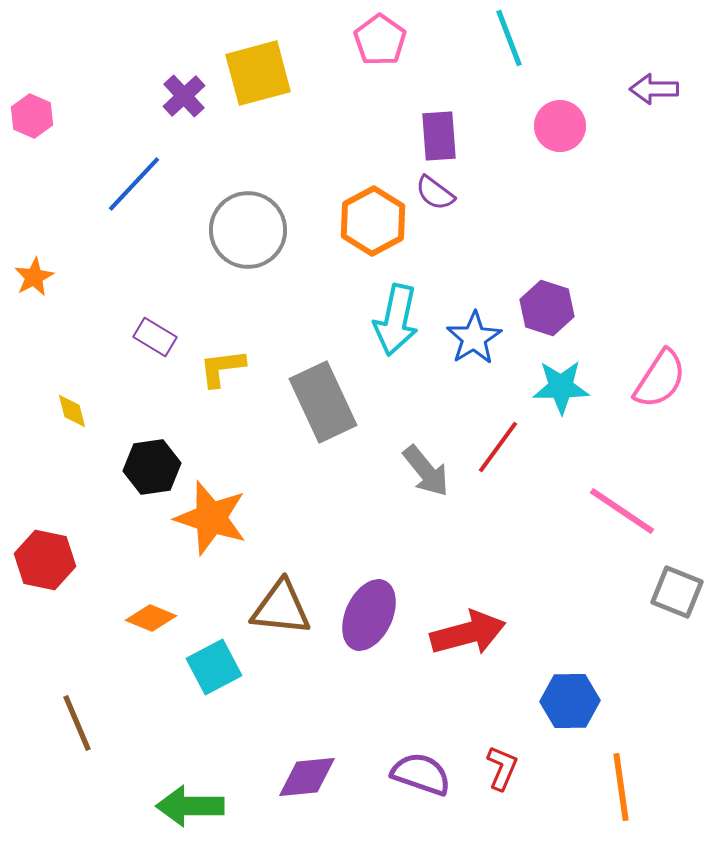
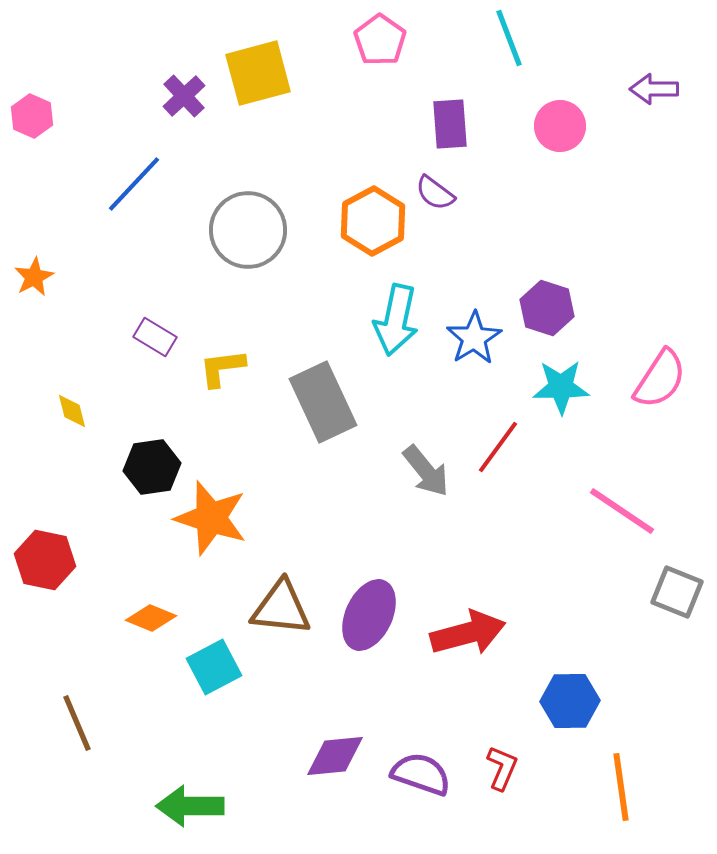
purple rectangle at (439, 136): moved 11 px right, 12 px up
purple diamond at (307, 777): moved 28 px right, 21 px up
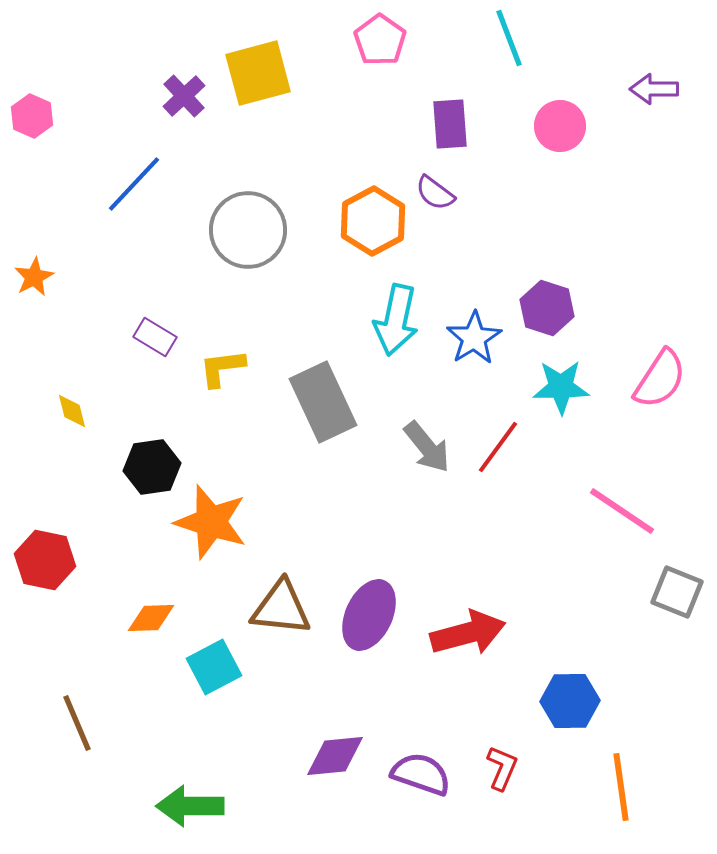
gray arrow at (426, 471): moved 1 px right, 24 px up
orange star at (211, 518): moved 4 px down
orange diamond at (151, 618): rotated 24 degrees counterclockwise
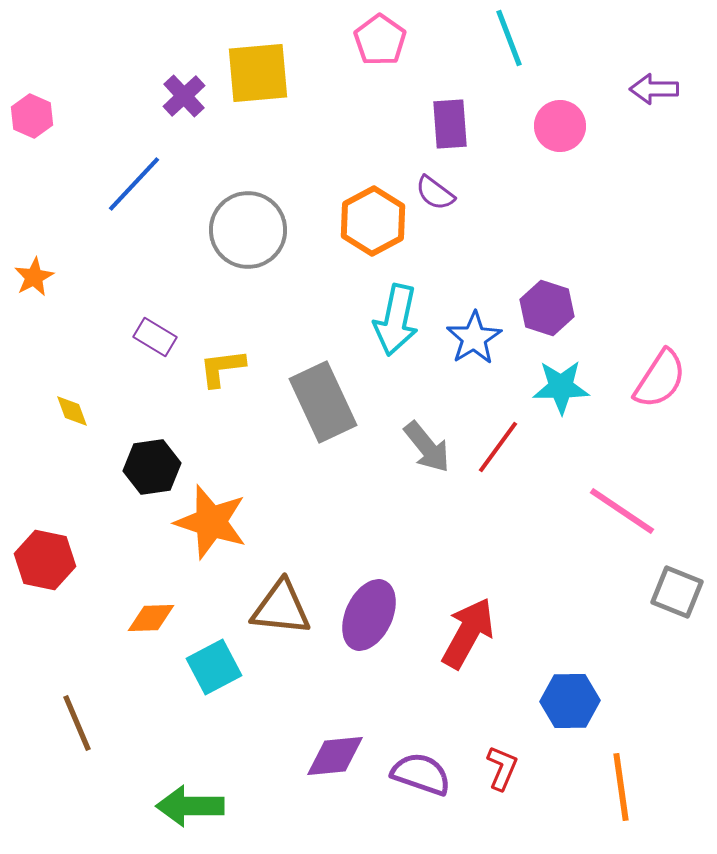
yellow square at (258, 73): rotated 10 degrees clockwise
yellow diamond at (72, 411): rotated 6 degrees counterclockwise
red arrow at (468, 633): rotated 46 degrees counterclockwise
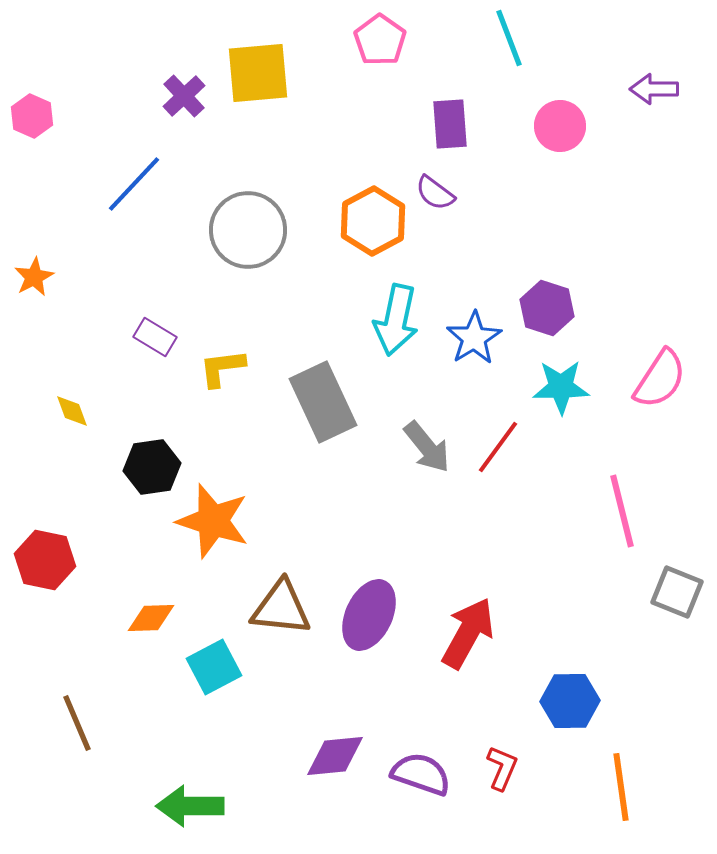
pink line at (622, 511): rotated 42 degrees clockwise
orange star at (211, 522): moved 2 px right, 1 px up
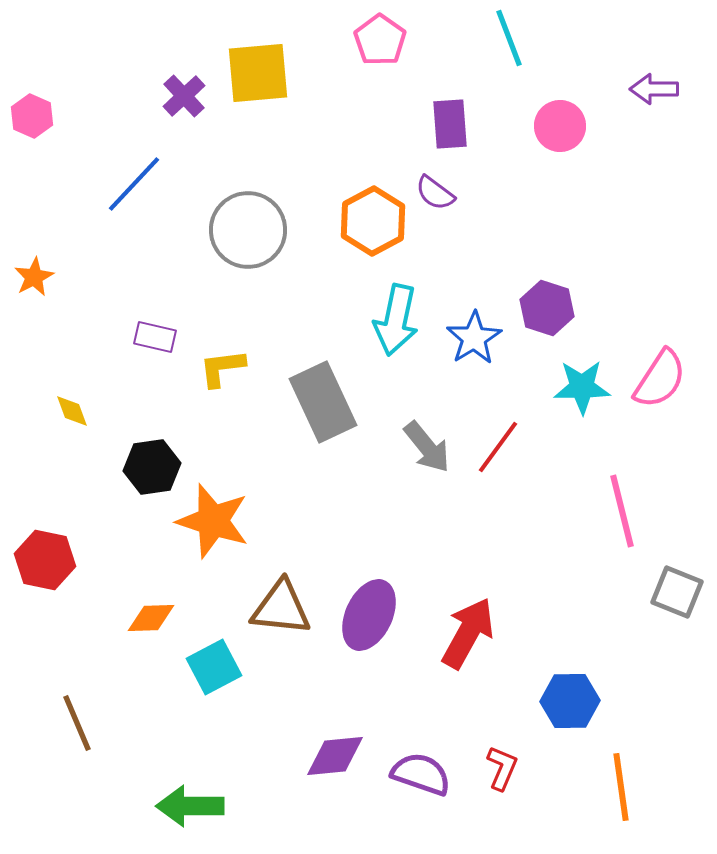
purple rectangle at (155, 337): rotated 18 degrees counterclockwise
cyan star at (561, 387): moved 21 px right
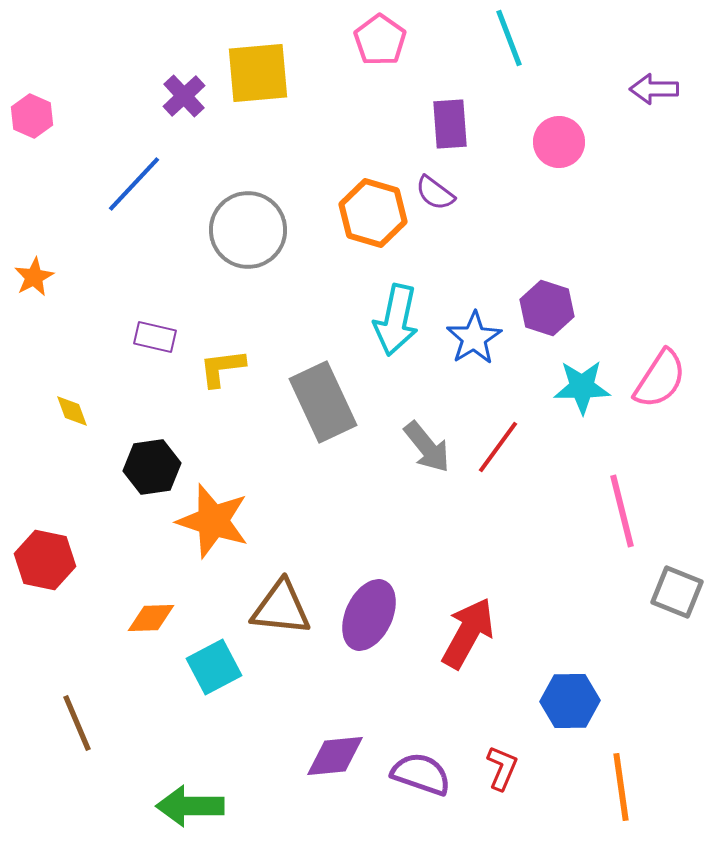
pink circle at (560, 126): moved 1 px left, 16 px down
orange hexagon at (373, 221): moved 8 px up; rotated 16 degrees counterclockwise
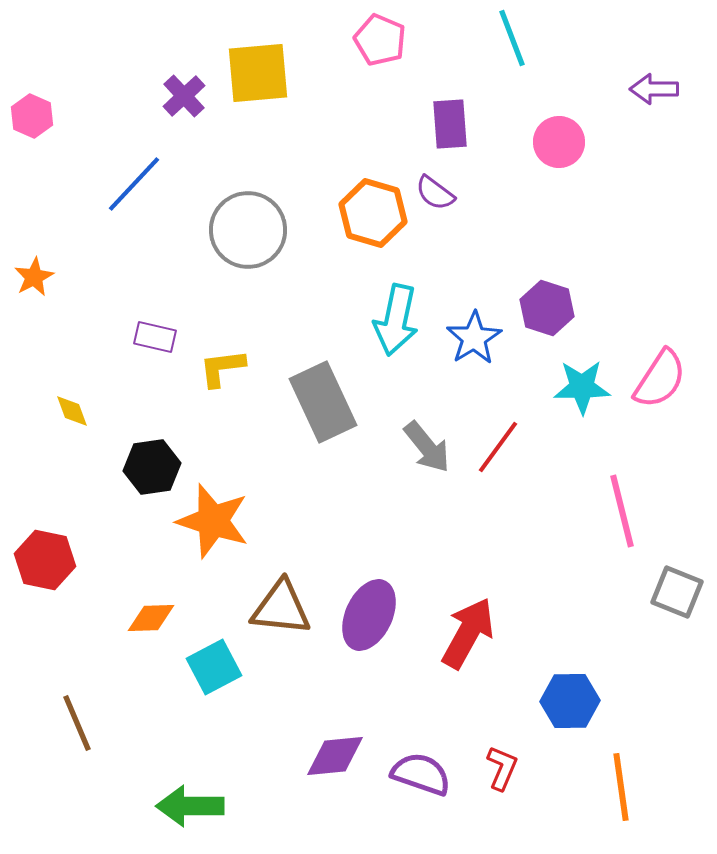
cyan line at (509, 38): moved 3 px right
pink pentagon at (380, 40): rotated 12 degrees counterclockwise
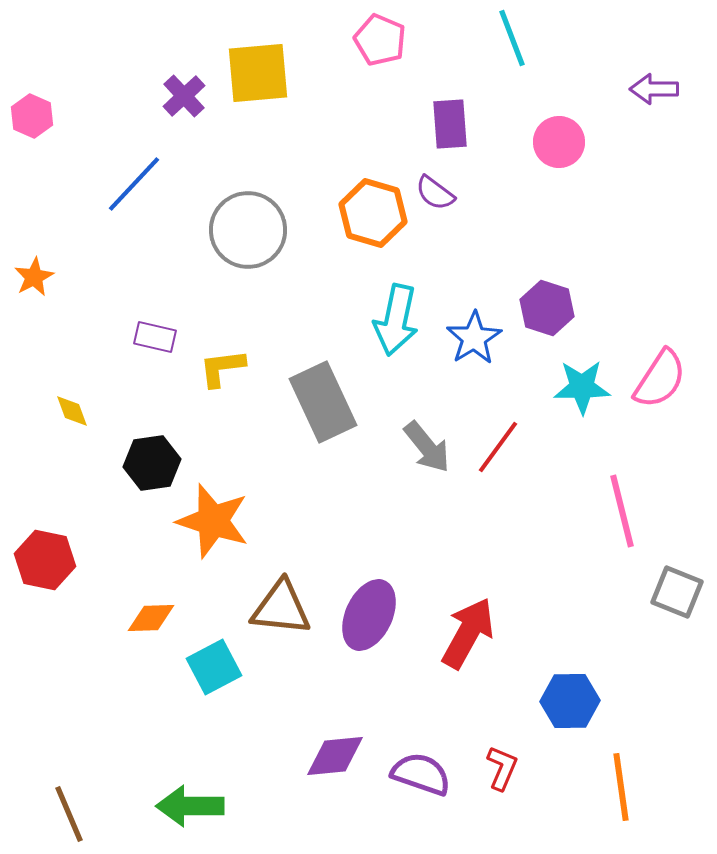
black hexagon at (152, 467): moved 4 px up
brown line at (77, 723): moved 8 px left, 91 px down
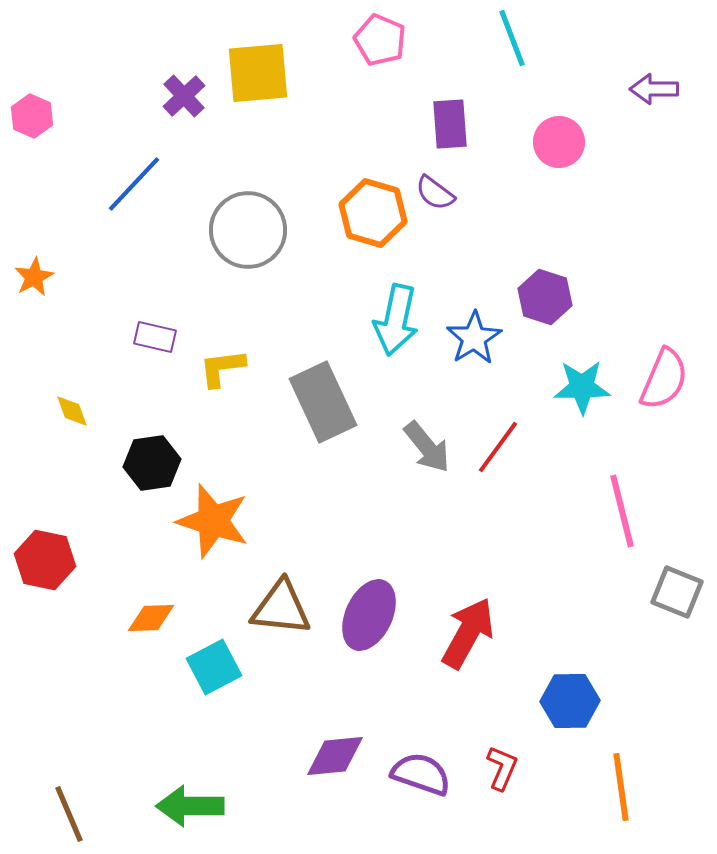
purple hexagon at (547, 308): moved 2 px left, 11 px up
pink semicircle at (660, 379): moved 4 px right; rotated 10 degrees counterclockwise
